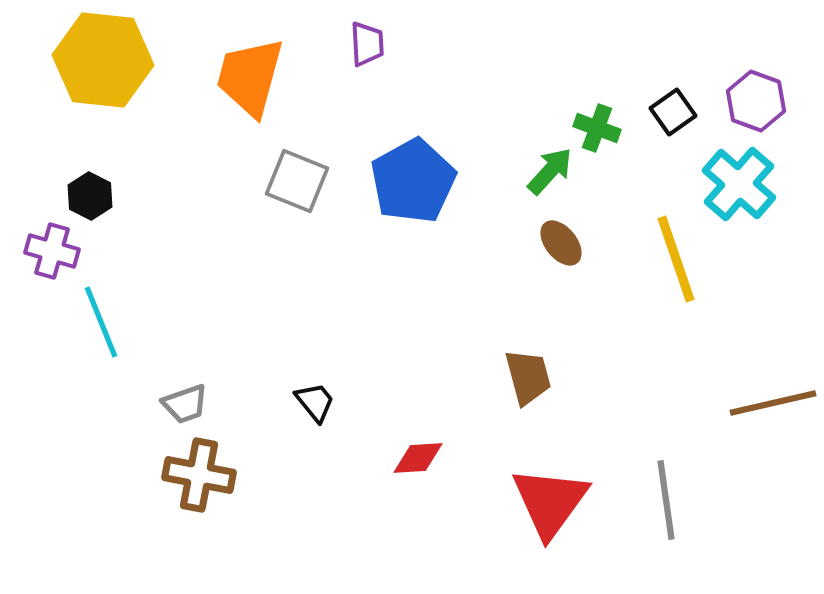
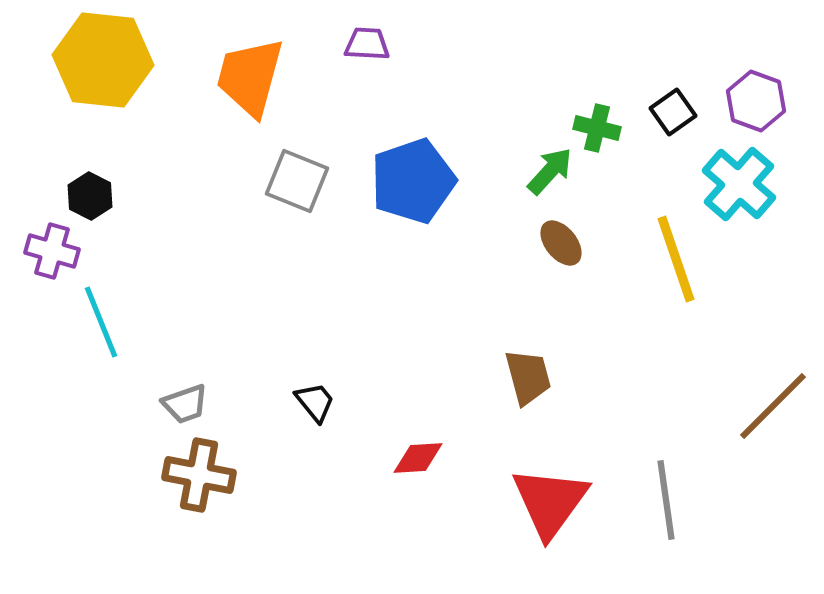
purple trapezoid: rotated 84 degrees counterclockwise
green cross: rotated 6 degrees counterclockwise
blue pentagon: rotated 10 degrees clockwise
brown line: moved 3 px down; rotated 32 degrees counterclockwise
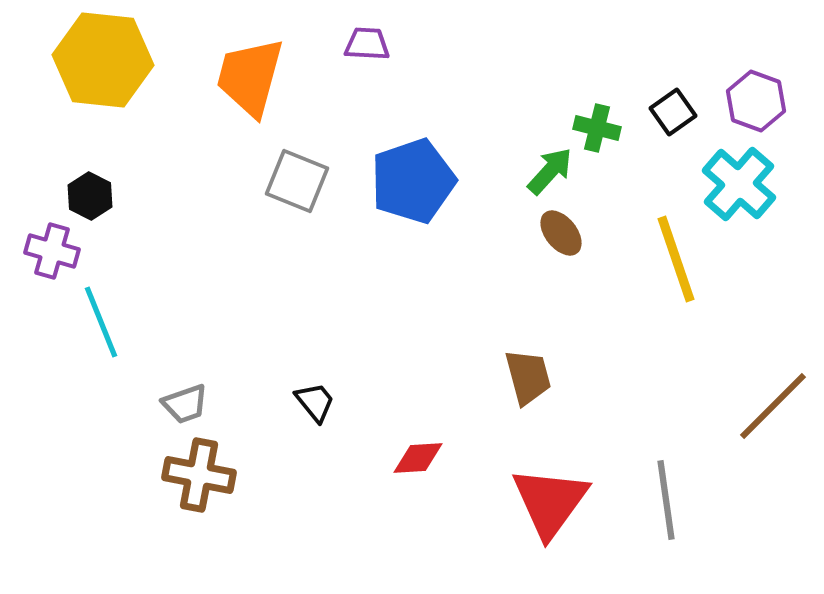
brown ellipse: moved 10 px up
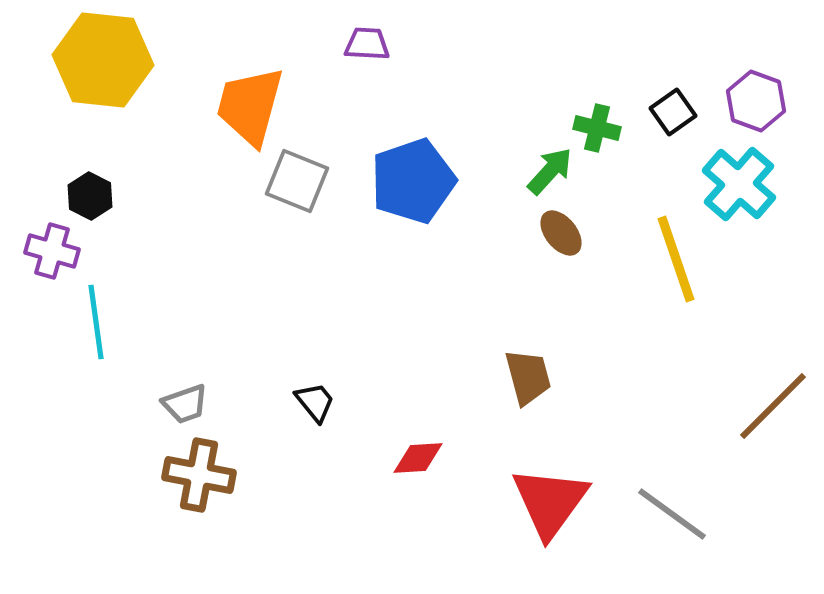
orange trapezoid: moved 29 px down
cyan line: moved 5 px left; rotated 14 degrees clockwise
gray line: moved 6 px right, 14 px down; rotated 46 degrees counterclockwise
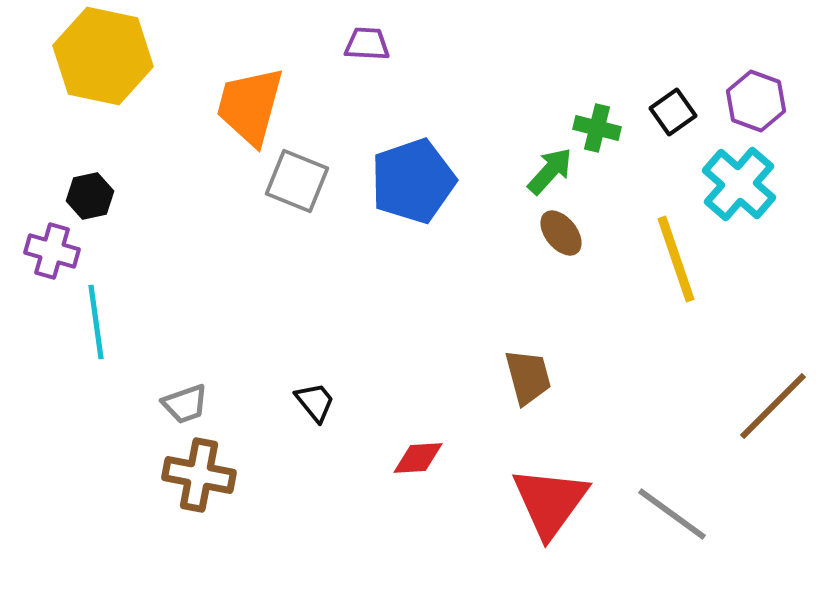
yellow hexagon: moved 4 px up; rotated 6 degrees clockwise
black hexagon: rotated 21 degrees clockwise
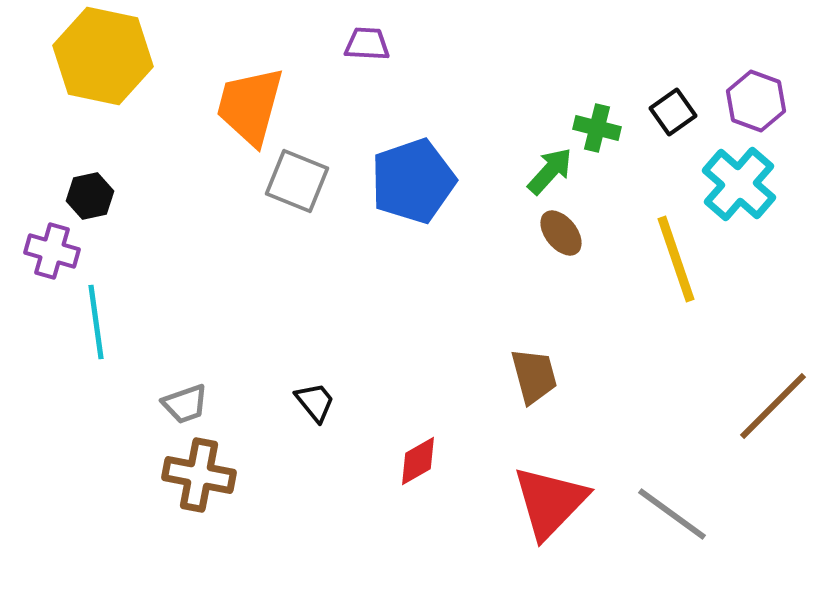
brown trapezoid: moved 6 px right, 1 px up
red diamond: moved 3 px down; rotated 26 degrees counterclockwise
red triangle: rotated 8 degrees clockwise
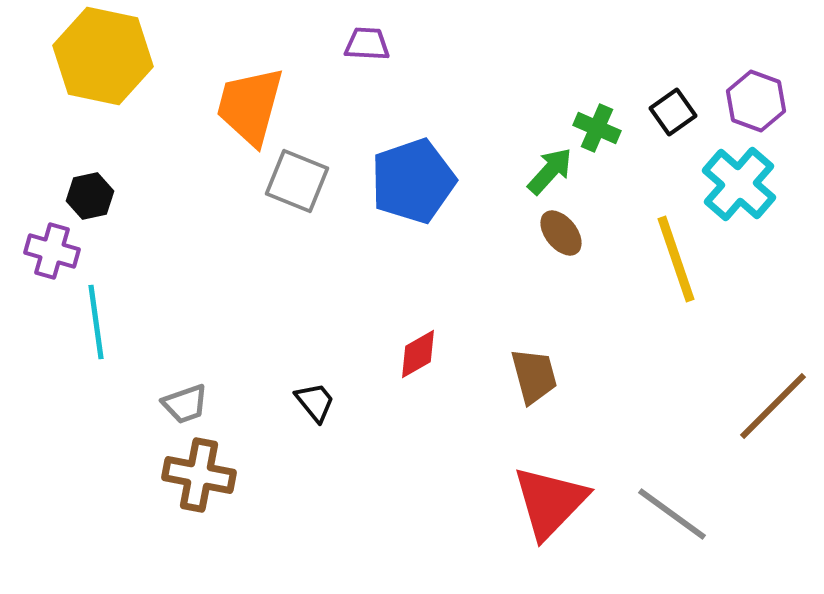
green cross: rotated 9 degrees clockwise
red diamond: moved 107 px up
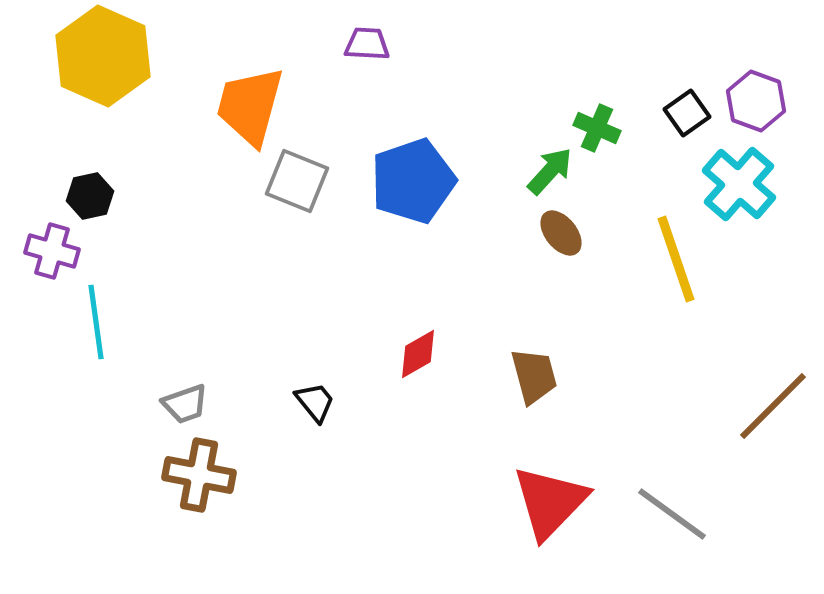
yellow hexagon: rotated 12 degrees clockwise
black square: moved 14 px right, 1 px down
